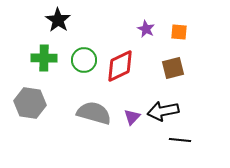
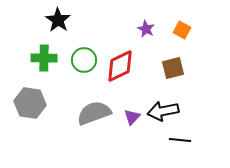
orange square: moved 3 px right, 2 px up; rotated 24 degrees clockwise
gray semicircle: rotated 36 degrees counterclockwise
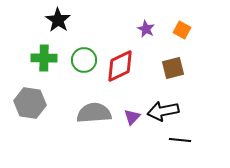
gray semicircle: rotated 16 degrees clockwise
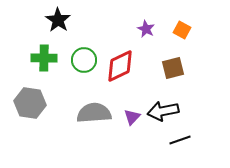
black line: rotated 25 degrees counterclockwise
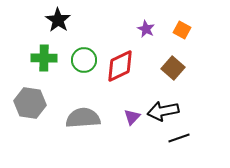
brown square: rotated 35 degrees counterclockwise
gray semicircle: moved 11 px left, 5 px down
black line: moved 1 px left, 2 px up
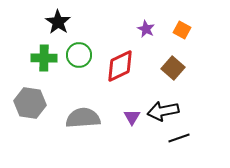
black star: moved 2 px down
green circle: moved 5 px left, 5 px up
purple triangle: rotated 12 degrees counterclockwise
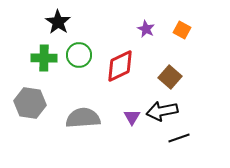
brown square: moved 3 px left, 9 px down
black arrow: moved 1 px left
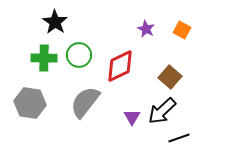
black star: moved 3 px left
black arrow: rotated 32 degrees counterclockwise
gray semicircle: moved 2 px right, 16 px up; rotated 48 degrees counterclockwise
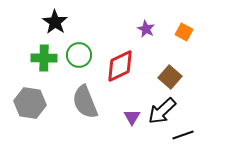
orange square: moved 2 px right, 2 px down
gray semicircle: rotated 60 degrees counterclockwise
black line: moved 4 px right, 3 px up
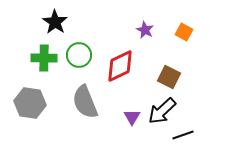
purple star: moved 1 px left, 1 px down
brown square: moved 1 px left; rotated 15 degrees counterclockwise
